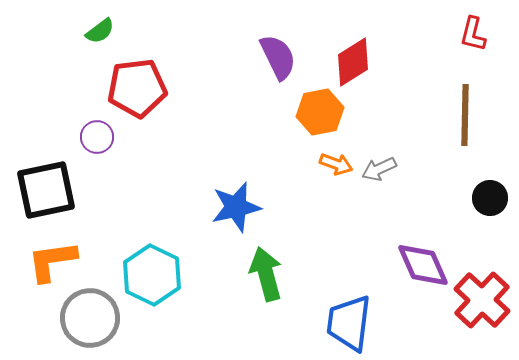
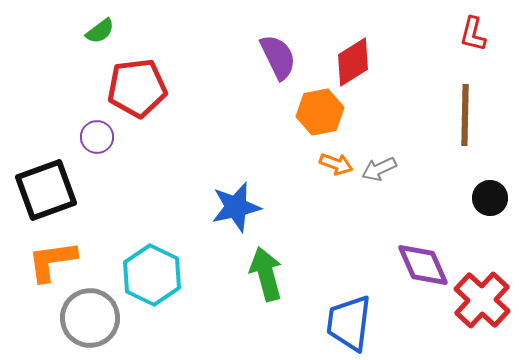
black square: rotated 8 degrees counterclockwise
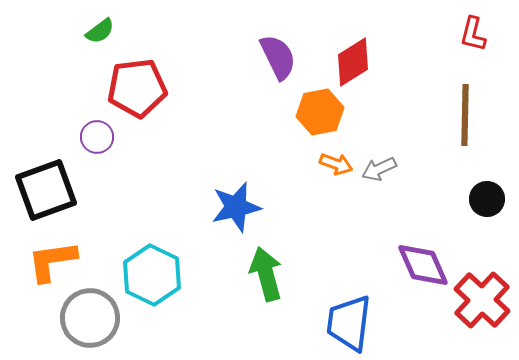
black circle: moved 3 px left, 1 px down
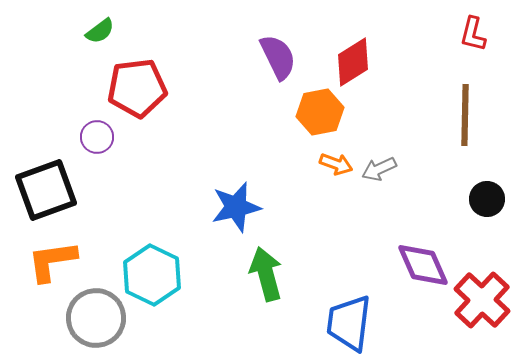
gray circle: moved 6 px right
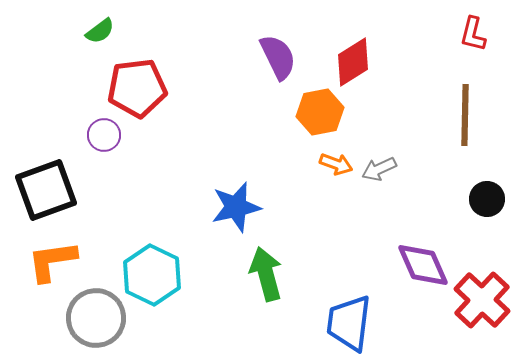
purple circle: moved 7 px right, 2 px up
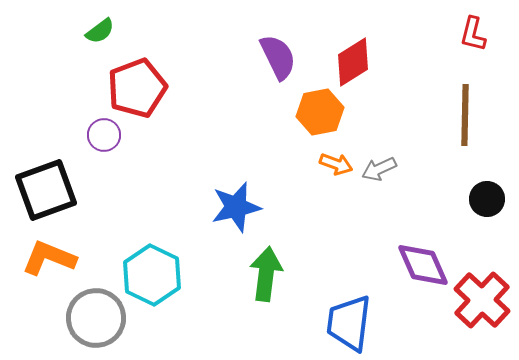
red pentagon: rotated 14 degrees counterclockwise
orange L-shape: moved 3 px left, 3 px up; rotated 30 degrees clockwise
green arrow: rotated 22 degrees clockwise
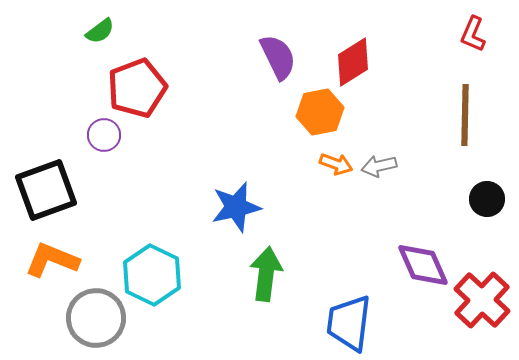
red L-shape: rotated 9 degrees clockwise
gray arrow: moved 3 px up; rotated 12 degrees clockwise
orange L-shape: moved 3 px right, 2 px down
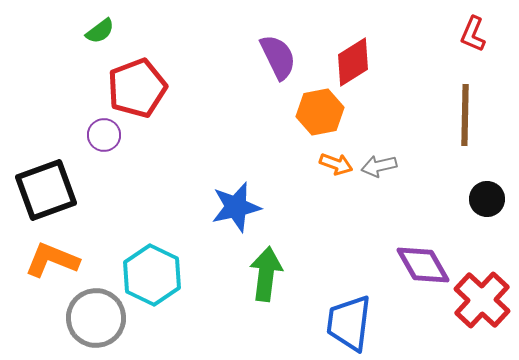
purple diamond: rotated 6 degrees counterclockwise
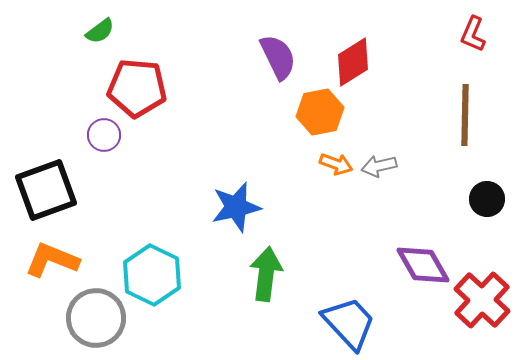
red pentagon: rotated 26 degrees clockwise
blue trapezoid: rotated 130 degrees clockwise
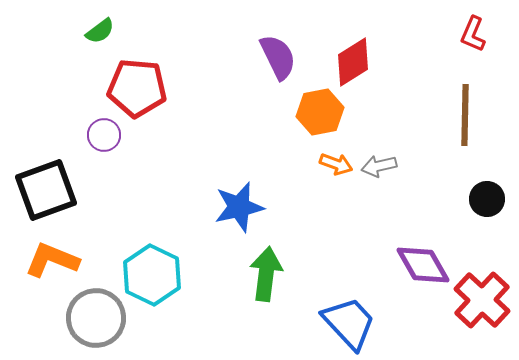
blue star: moved 3 px right
